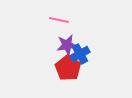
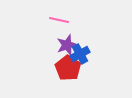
purple star: rotated 10 degrees counterclockwise
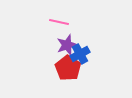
pink line: moved 2 px down
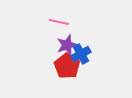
blue cross: moved 1 px right
red pentagon: moved 1 px left, 2 px up
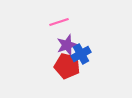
pink line: rotated 30 degrees counterclockwise
red pentagon: rotated 20 degrees counterclockwise
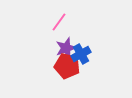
pink line: rotated 36 degrees counterclockwise
purple star: moved 1 px left, 3 px down
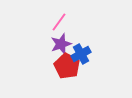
purple star: moved 5 px left, 4 px up
red pentagon: rotated 15 degrees clockwise
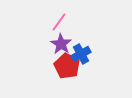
purple star: rotated 20 degrees counterclockwise
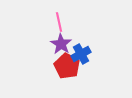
pink line: rotated 48 degrees counterclockwise
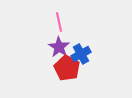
purple star: moved 2 px left, 3 px down
red pentagon: moved 2 px down
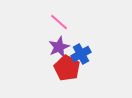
pink line: rotated 36 degrees counterclockwise
purple star: rotated 15 degrees clockwise
